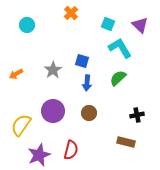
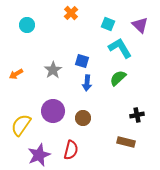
brown circle: moved 6 px left, 5 px down
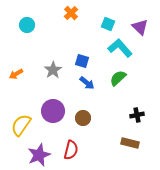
purple triangle: moved 2 px down
cyan L-shape: rotated 10 degrees counterclockwise
blue arrow: rotated 56 degrees counterclockwise
brown rectangle: moved 4 px right, 1 px down
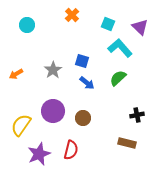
orange cross: moved 1 px right, 2 px down
brown rectangle: moved 3 px left
purple star: moved 1 px up
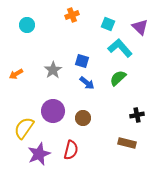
orange cross: rotated 24 degrees clockwise
yellow semicircle: moved 3 px right, 3 px down
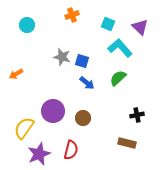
gray star: moved 9 px right, 13 px up; rotated 24 degrees counterclockwise
